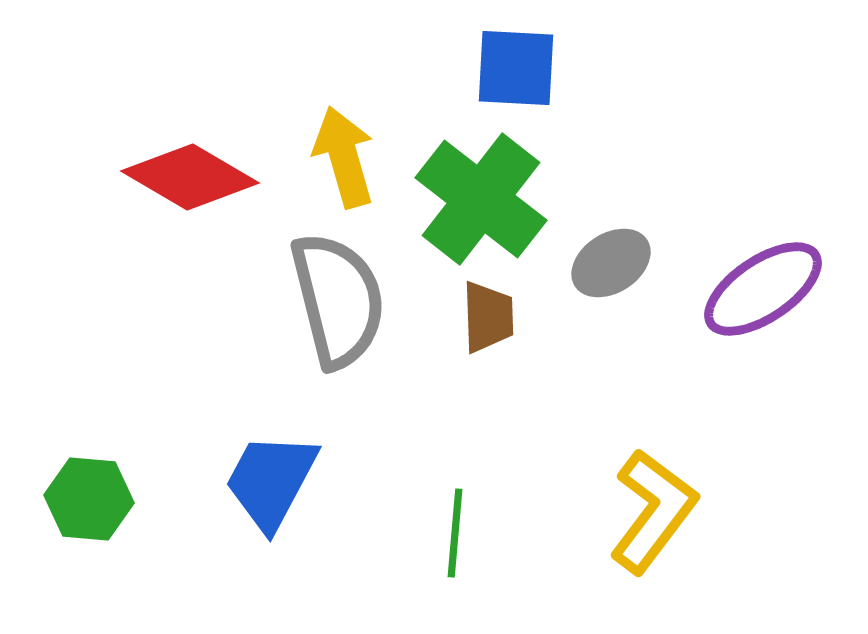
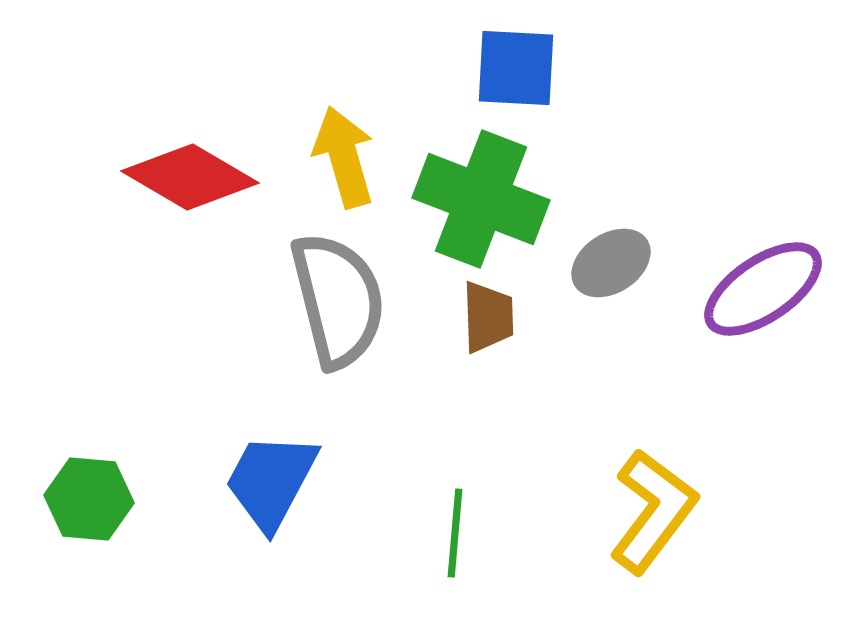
green cross: rotated 17 degrees counterclockwise
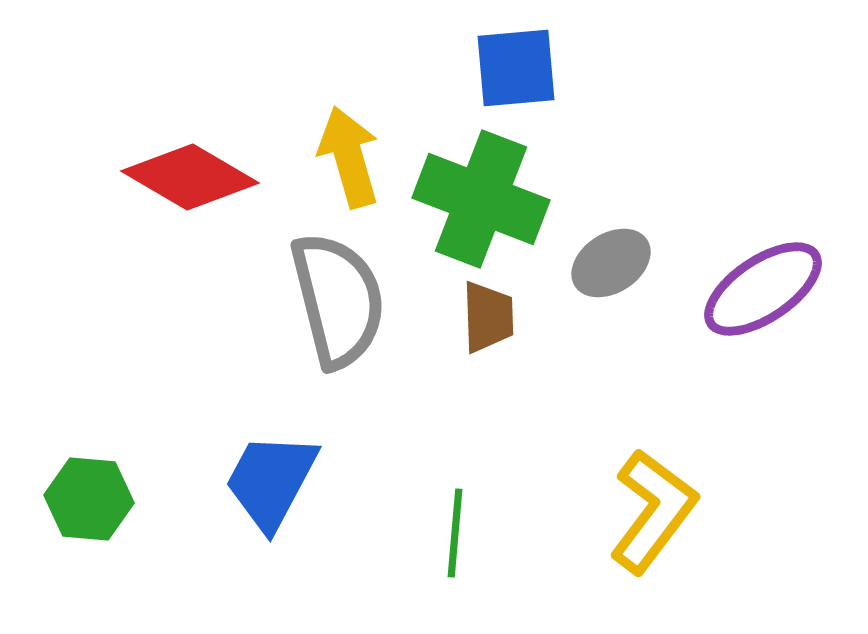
blue square: rotated 8 degrees counterclockwise
yellow arrow: moved 5 px right
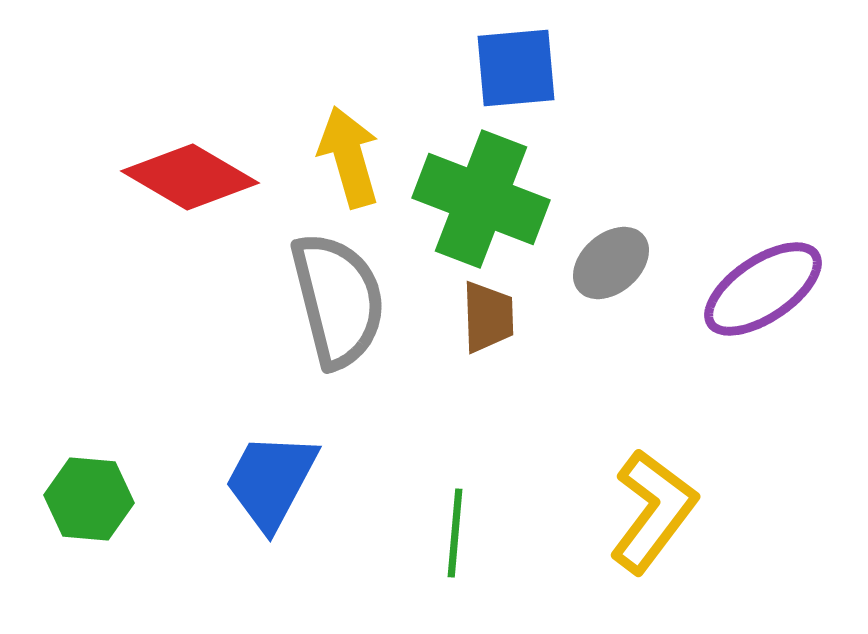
gray ellipse: rotated 8 degrees counterclockwise
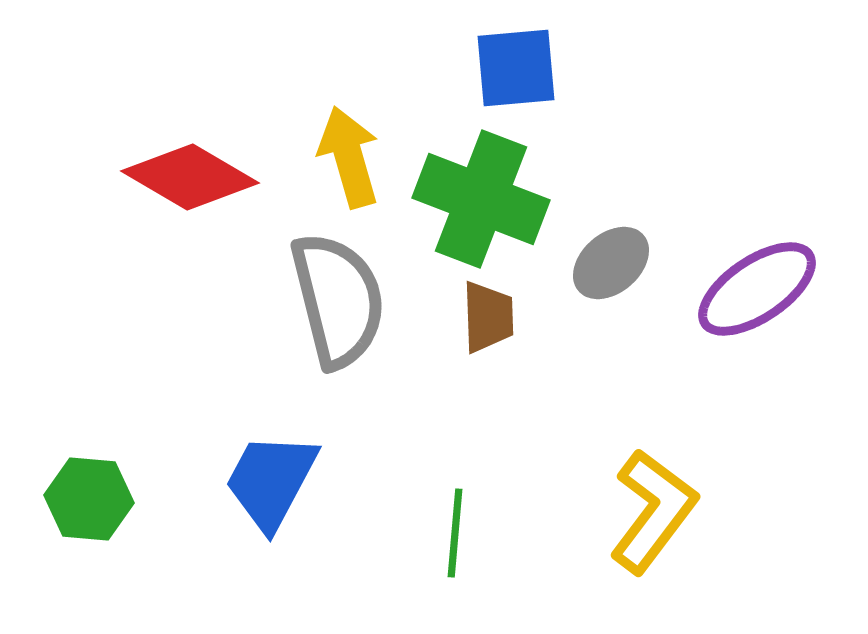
purple ellipse: moved 6 px left
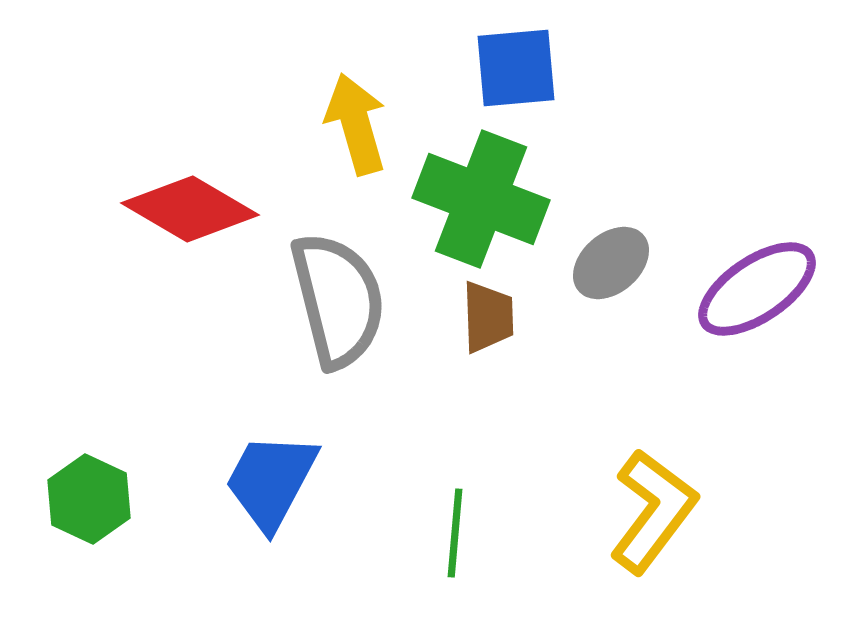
yellow arrow: moved 7 px right, 33 px up
red diamond: moved 32 px down
green hexagon: rotated 20 degrees clockwise
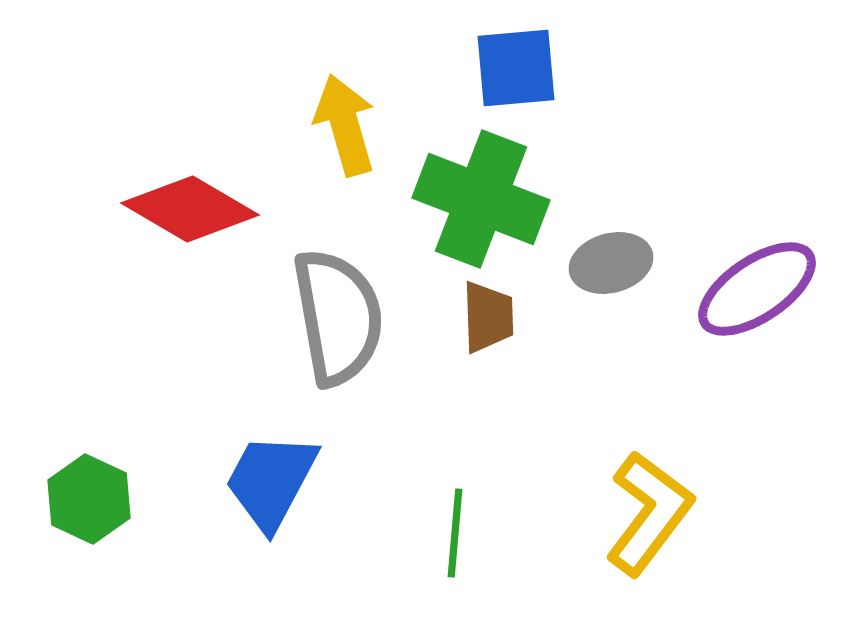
yellow arrow: moved 11 px left, 1 px down
gray ellipse: rotated 26 degrees clockwise
gray semicircle: moved 17 px down; rotated 4 degrees clockwise
yellow L-shape: moved 4 px left, 2 px down
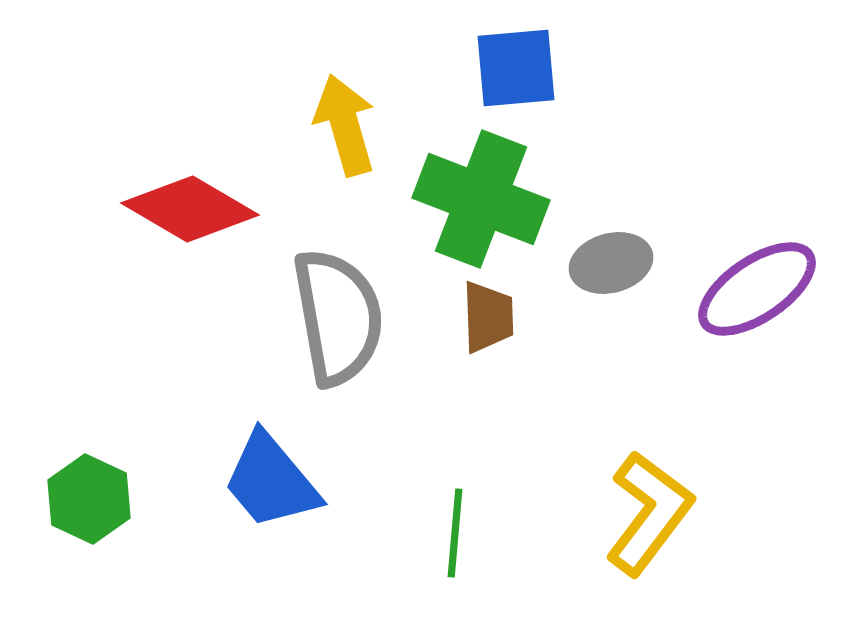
blue trapezoid: rotated 68 degrees counterclockwise
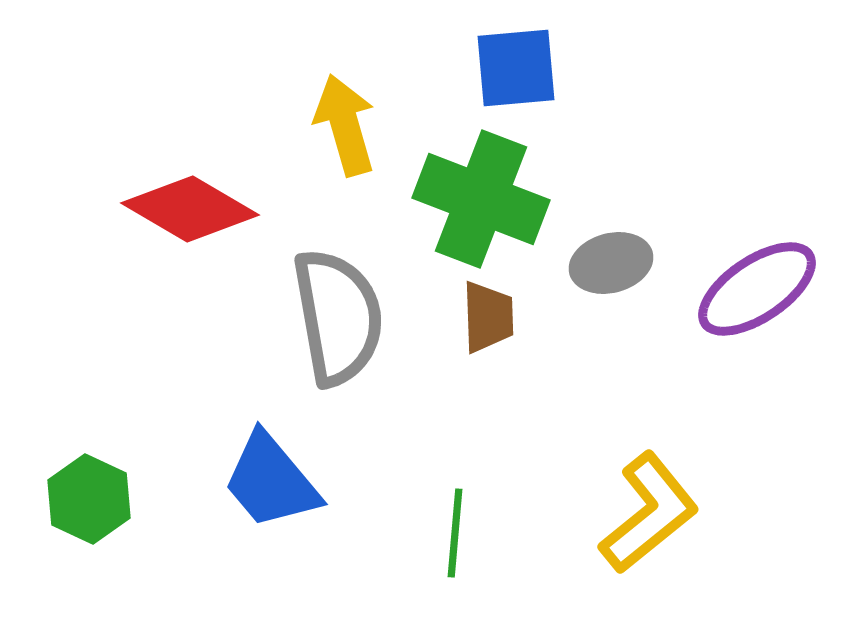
yellow L-shape: rotated 14 degrees clockwise
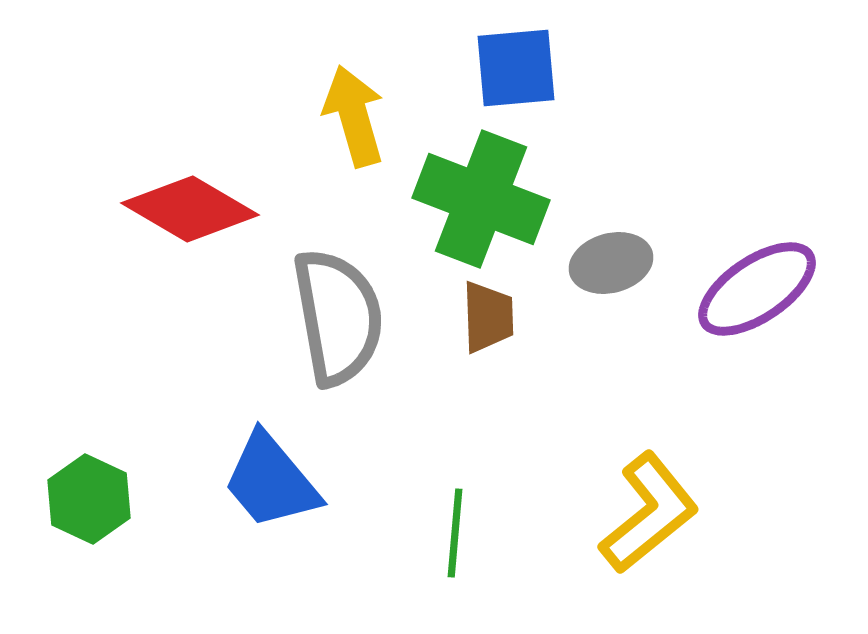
yellow arrow: moved 9 px right, 9 px up
